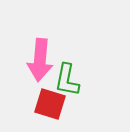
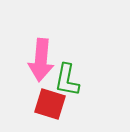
pink arrow: moved 1 px right
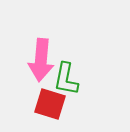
green L-shape: moved 1 px left, 1 px up
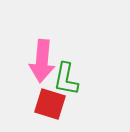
pink arrow: moved 1 px right, 1 px down
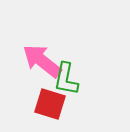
pink arrow: rotated 123 degrees clockwise
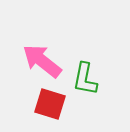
green L-shape: moved 19 px right
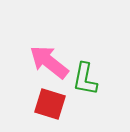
pink arrow: moved 7 px right, 1 px down
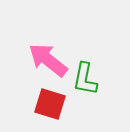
pink arrow: moved 1 px left, 2 px up
